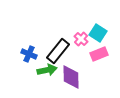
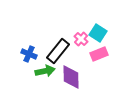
green arrow: moved 2 px left, 1 px down
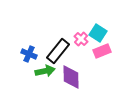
pink rectangle: moved 3 px right, 3 px up
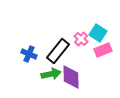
pink rectangle: moved 1 px right, 1 px up
green arrow: moved 6 px right, 3 px down
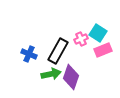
pink cross: rotated 24 degrees clockwise
black rectangle: rotated 10 degrees counterclockwise
purple diamond: rotated 20 degrees clockwise
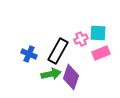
cyan square: rotated 30 degrees counterclockwise
pink rectangle: moved 2 px left, 3 px down
